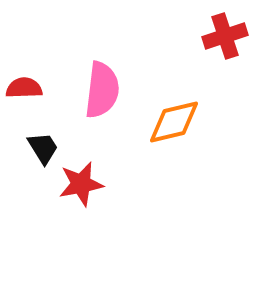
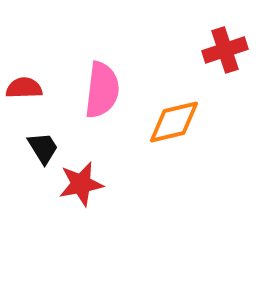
red cross: moved 14 px down
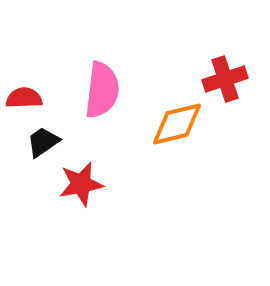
red cross: moved 29 px down
red semicircle: moved 10 px down
orange diamond: moved 3 px right, 2 px down
black trapezoid: moved 6 px up; rotated 93 degrees counterclockwise
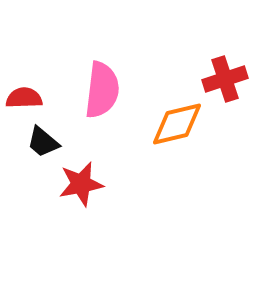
black trapezoid: rotated 105 degrees counterclockwise
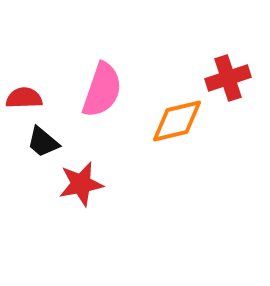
red cross: moved 3 px right, 1 px up
pink semicircle: rotated 12 degrees clockwise
orange diamond: moved 3 px up
